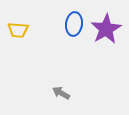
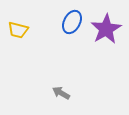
blue ellipse: moved 2 px left, 2 px up; rotated 20 degrees clockwise
yellow trapezoid: rotated 10 degrees clockwise
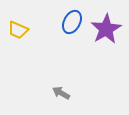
yellow trapezoid: rotated 10 degrees clockwise
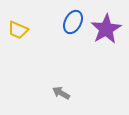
blue ellipse: moved 1 px right
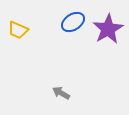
blue ellipse: rotated 30 degrees clockwise
purple star: moved 2 px right
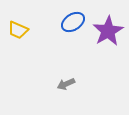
purple star: moved 2 px down
gray arrow: moved 5 px right, 9 px up; rotated 54 degrees counterclockwise
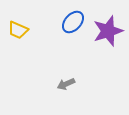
blue ellipse: rotated 15 degrees counterclockwise
purple star: rotated 12 degrees clockwise
